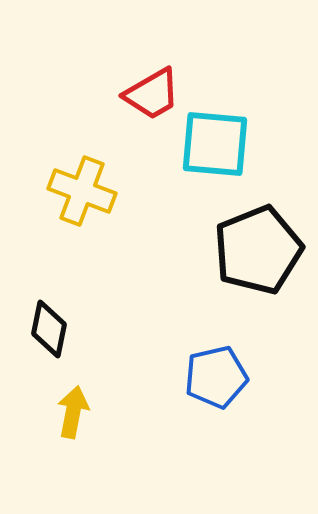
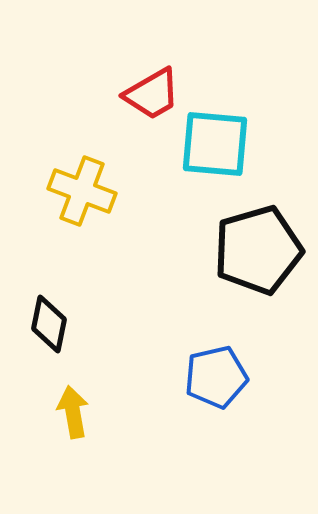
black pentagon: rotated 6 degrees clockwise
black diamond: moved 5 px up
yellow arrow: rotated 21 degrees counterclockwise
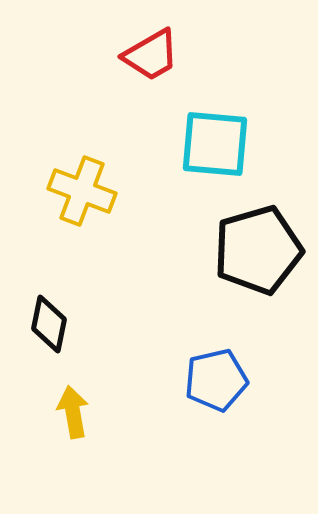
red trapezoid: moved 1 px left, 39 px up
blue pentagon: moved 3 px down
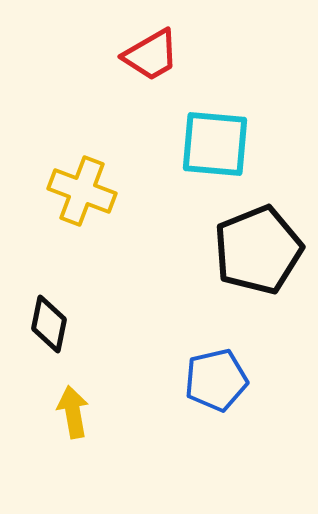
black pentagon: rotated 6 degrees counterclockwise
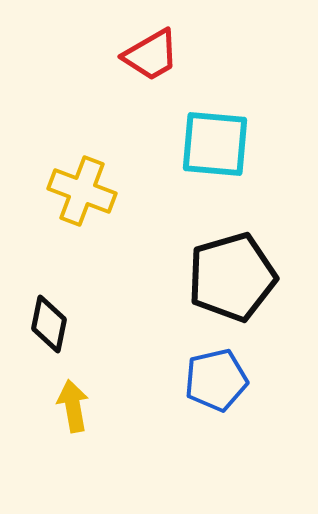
black pentagon: moved 26 px left, 27 px down; rotated 6 degrees clockwise
yellow arrow: moved 6 px up
